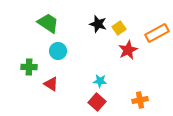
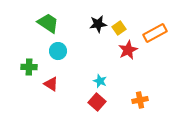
black star: rotated 24 degrees counterclockwise
orange rectangle: moved 2 px left
cyan star: rotated 16 degrees clockwise
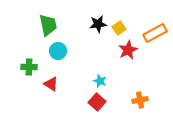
green trapezoid: moved 2 px down; rotated 45 degrees clockwise
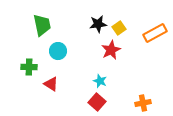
green trapezoid: moved 6 px left
red star: moved 17 px left
orange cross: moved 3 px right, 3 px down
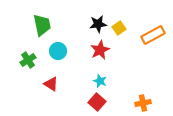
orange rectangle: moved 2 px left, 2 px down
red star: moved 11 px left
green cross: moved 1 px left, 7 px up; rotated 35 degrees counterclockwise
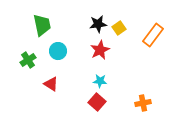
orange rectangle: rotated 25 degrees counterclockwise
cyan star: rotated 16 degrees counterclockwise
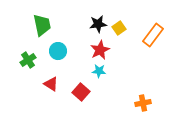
cyan star: moved 1 px left, 10 px up
red square: moved 16 px left, 10 px up
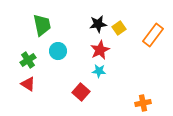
red triangle: moved 23 px left
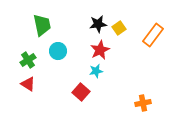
cyan star: moved 3 px left; rotated 16 degrees counterclockwise
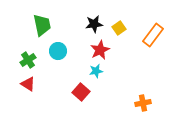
black star: moved 4 px left
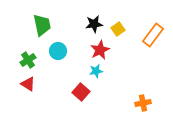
yellow square: moved 1 px left, 1 px down
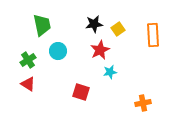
orange rectangle: rotated 40 degrees counterclockwise
cyan star: moved 14 px right, 1 px down
red square: rotated 24 degrees counterclockwise
